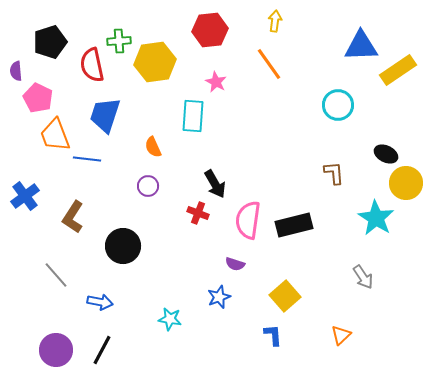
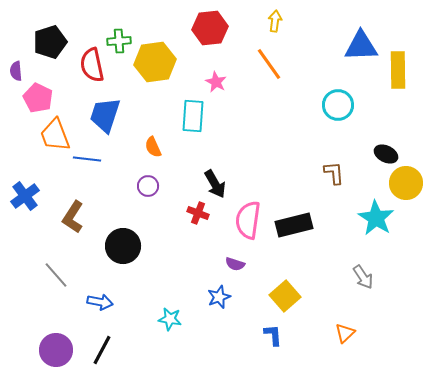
red hexagon at (210, 30): moved 2 px up
yellow rectangle at (398, 70): rotated 57 degrees counterclockwise
orange triangle at (341, 335): moved 4 px right, 2 px up
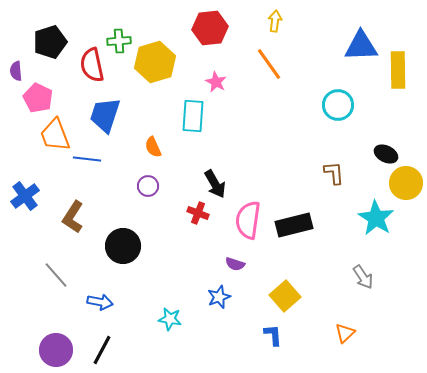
yellow hexagon at (155, 62): rotated 9 degrees counterclockwise
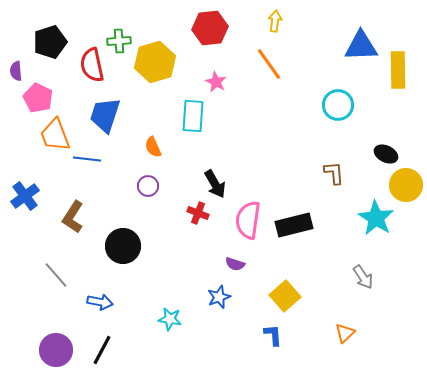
yellow circle at (406, 183): moved 2 px down
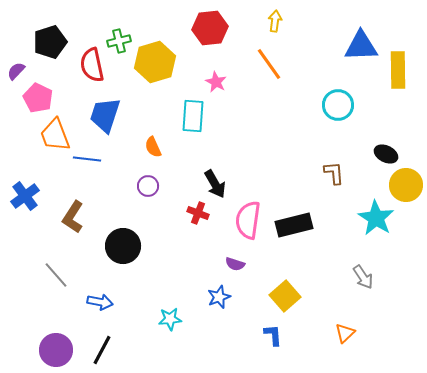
green cross at (119, 41): rotated 10 degrees counterclockwise
purple semicircle at (16, 71): rotated 48 degrees clockwise
cyan star at (170, 319): rotated 15 degrees counterclockwise
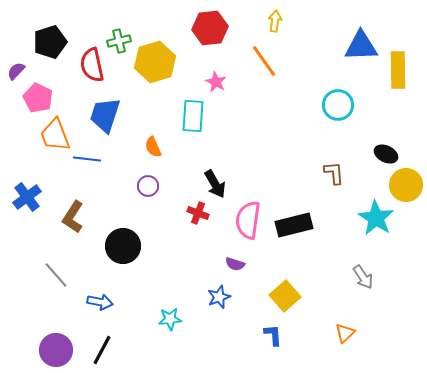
orange line at (269, 64): moved 5 px left, 3 px up
blue cross at (25, 196): moved 2 px right, 1 px down
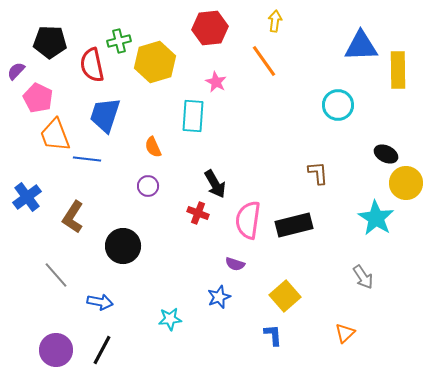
black pentagon at (50, 42): rotated 20 degrees clockwise
brown L-shape at (334, 173): moved 16 px left
yellow circle at (406, 185): moved 2 px up
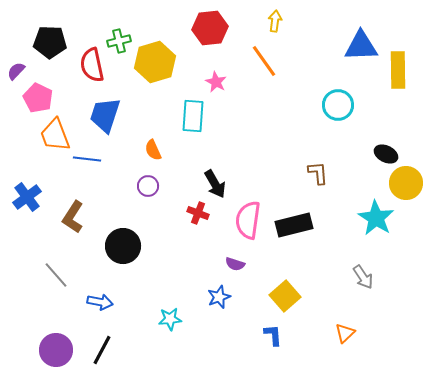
orange semicircle at (153, 147): moved 3 px down
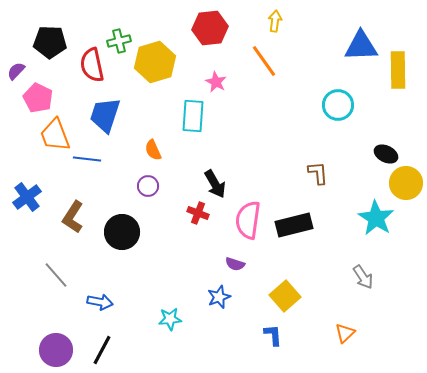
black circle at (123, 246): moved 1 px left, 14 px up
